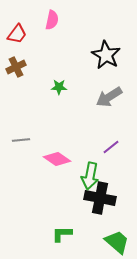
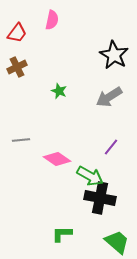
red trapezoid: moved 1 px up
black star: moved 8 px right
brown cross: moved 1 px right
green star: moved 4 px down; rotated 21 degrees clockwise
purple line: rotated 12 degrees counterclockwise
green arrow: rotated 72 degrees counterclockwise
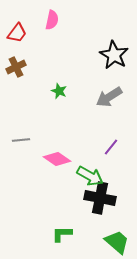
brown cross: moved 1 px left
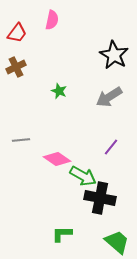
green arrow: moved 7 px left
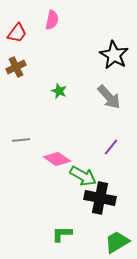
gray arrow: rotated 100 degrees counterclockwise
green trapezoid: rotated 72 degrees counterclockwise
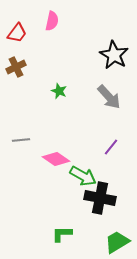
pink semicircle: moved 1 px down
pink diamond: moved 1 px left
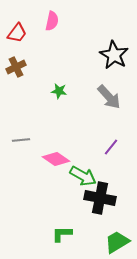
green star: rotated 14 degrees counterclockwise
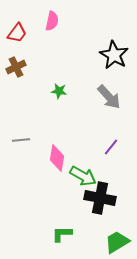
pink diamond: moved 1 px right, 1 px up; rotated 64 degrees clockwise
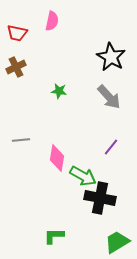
red trapezoid: rotated 65 degrees clockwise
black star: moved 3 px left, 2 px down
green L-shape: moved 8 px left, 2 px down
